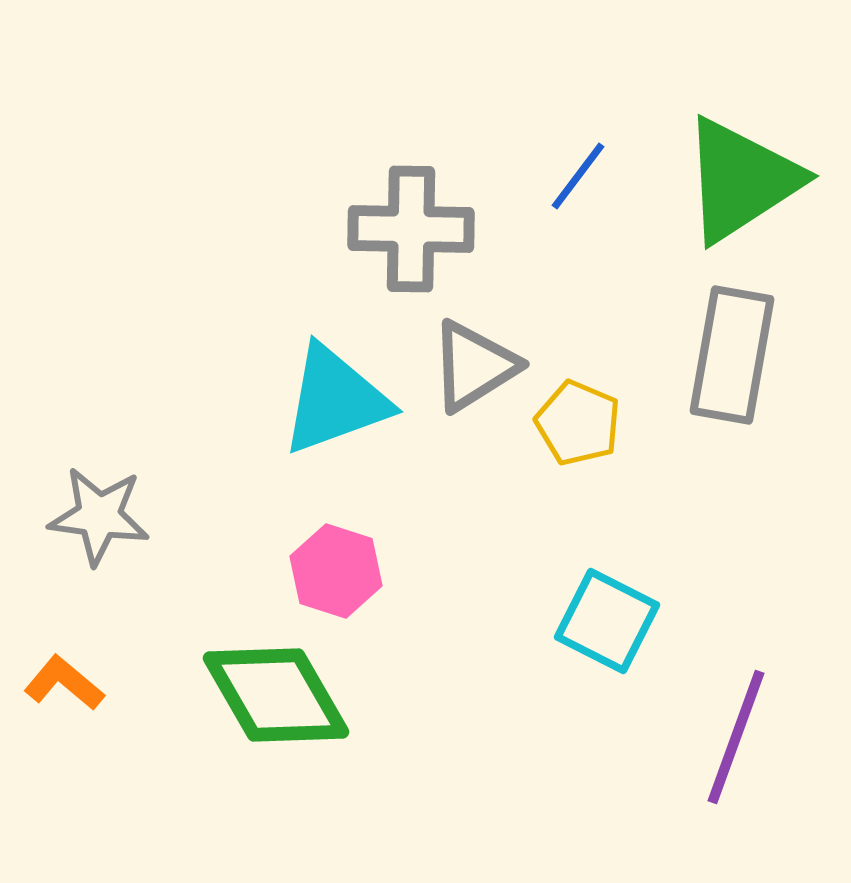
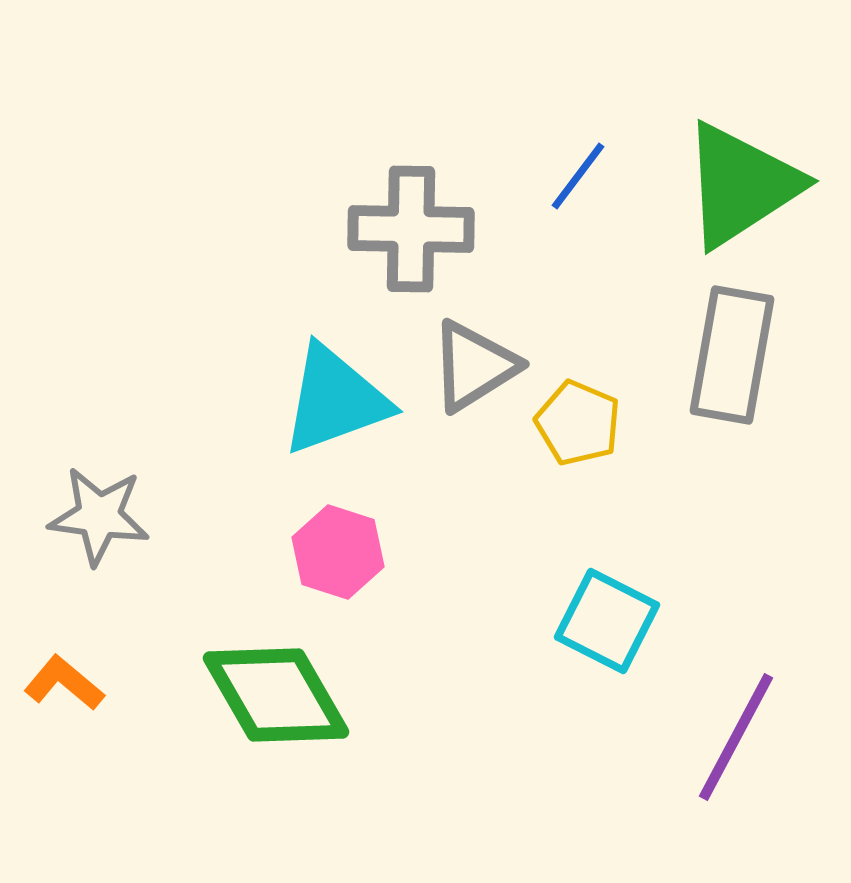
green triangle: moved 5 px down
pink hexagon: moved 2 px right, 19 px up
purple line: rotated 8 degrees clockwise
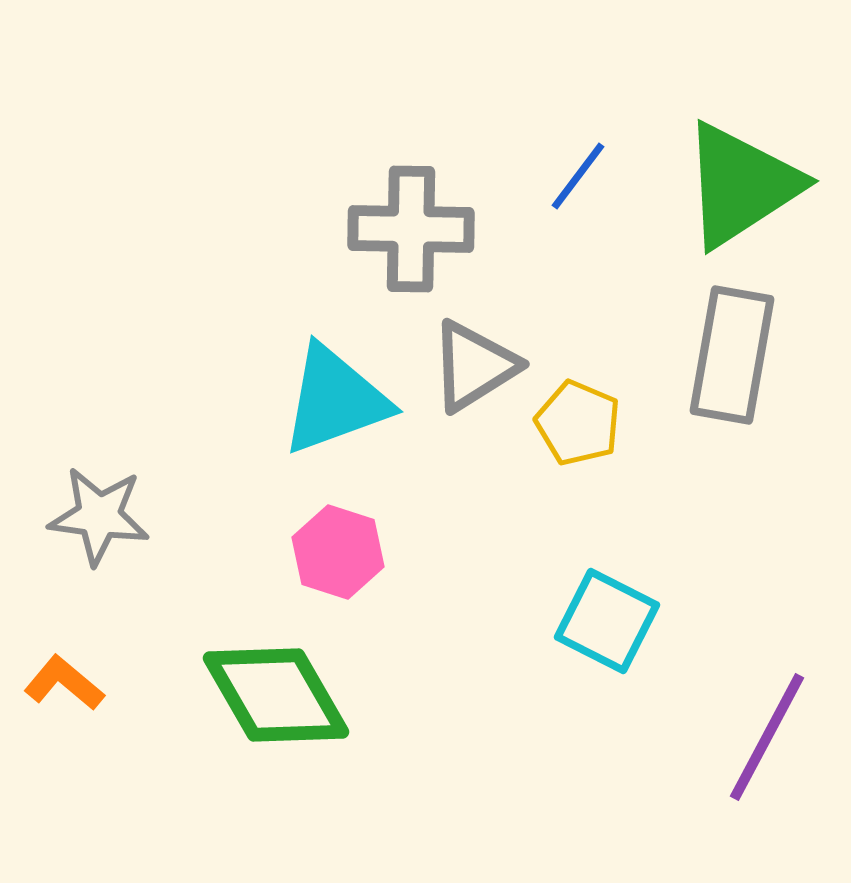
purple line: moved 31 px right
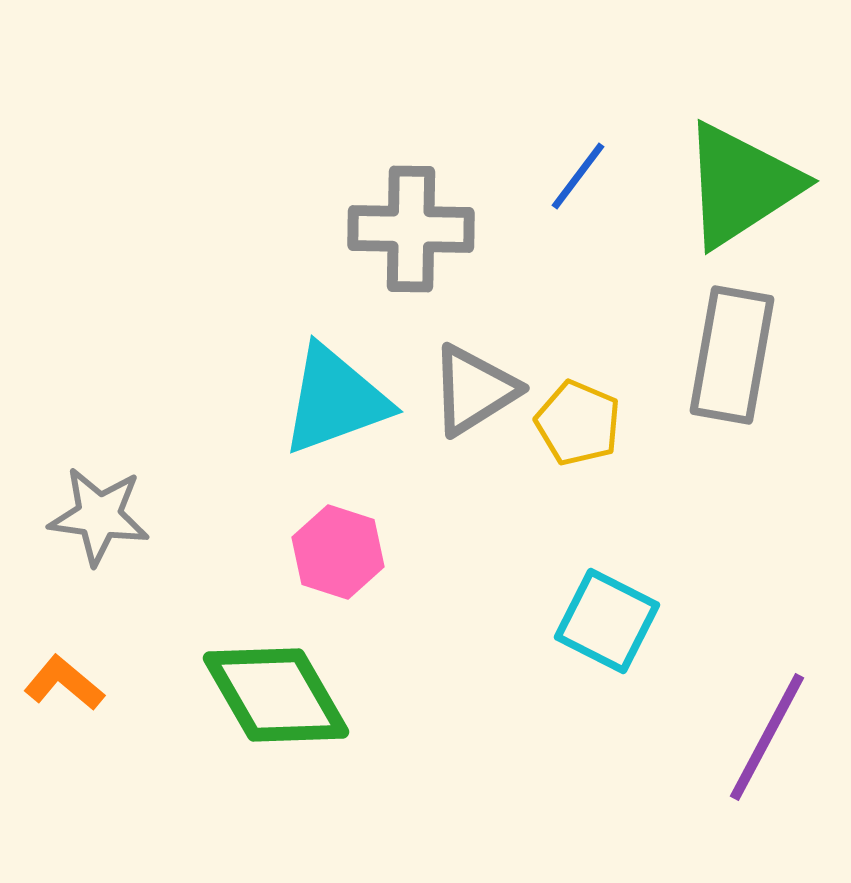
gray triangle: moved 24 px down
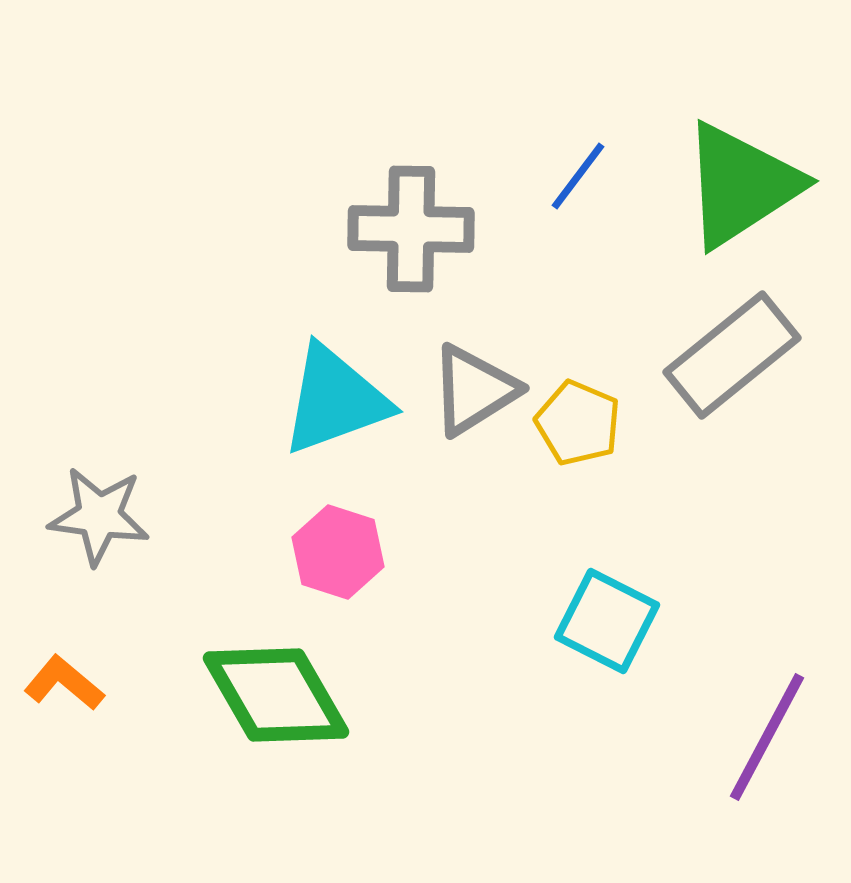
gray rectangle: rotated 41 degrees clockwise
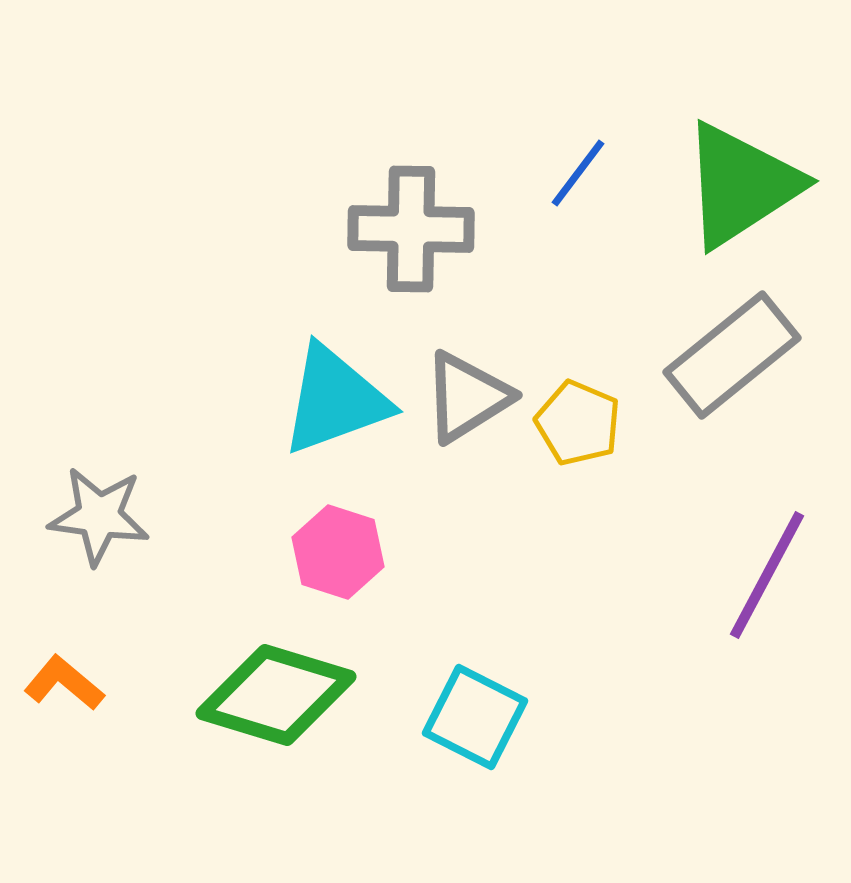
blue line: moved 3 px up
gray triangle: moved 7 px left, 7 px down
cyan square: moved 132 px left, 96 px down
green diamond: rotated 43 degrees counterclockwise
purple line: moved 162 px up
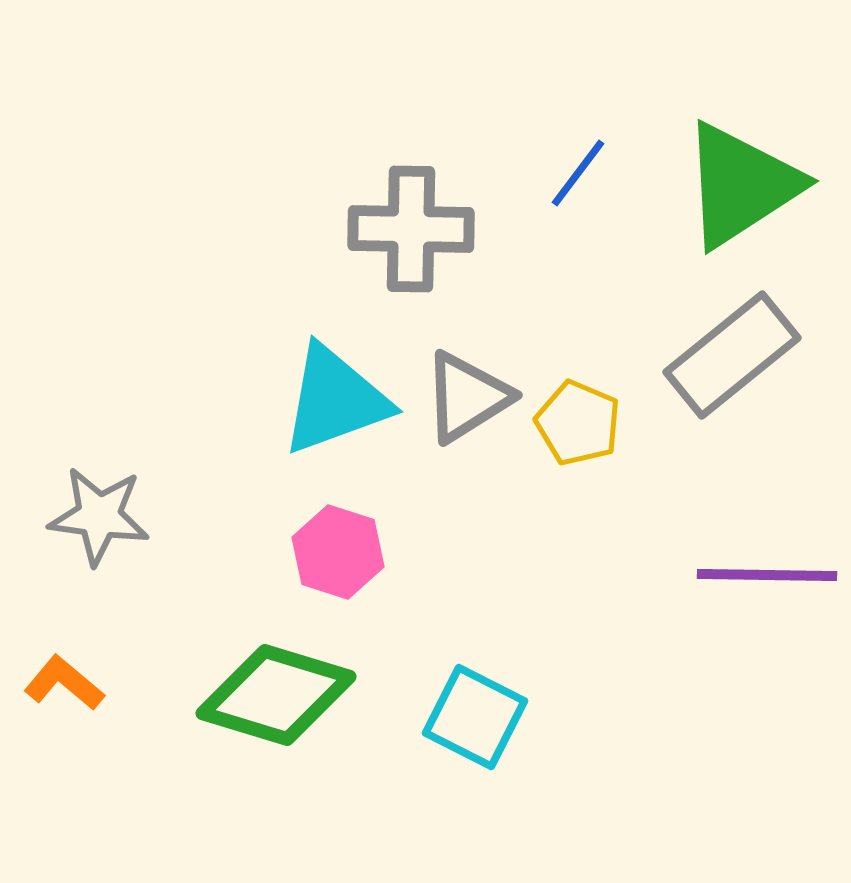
purple line: rotated 63 degrees clockwise
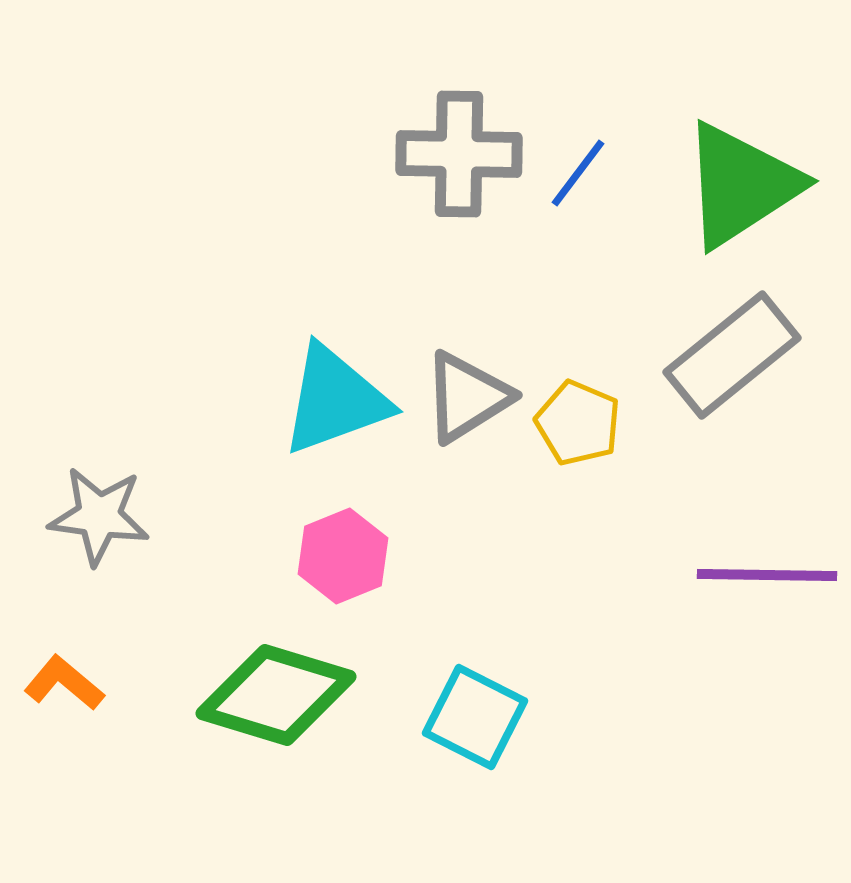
gray cross: moved 48 px right, 75 px up
pink hexagon: moved 5 px right, 4 px down; rotated 20 degrees clockwise
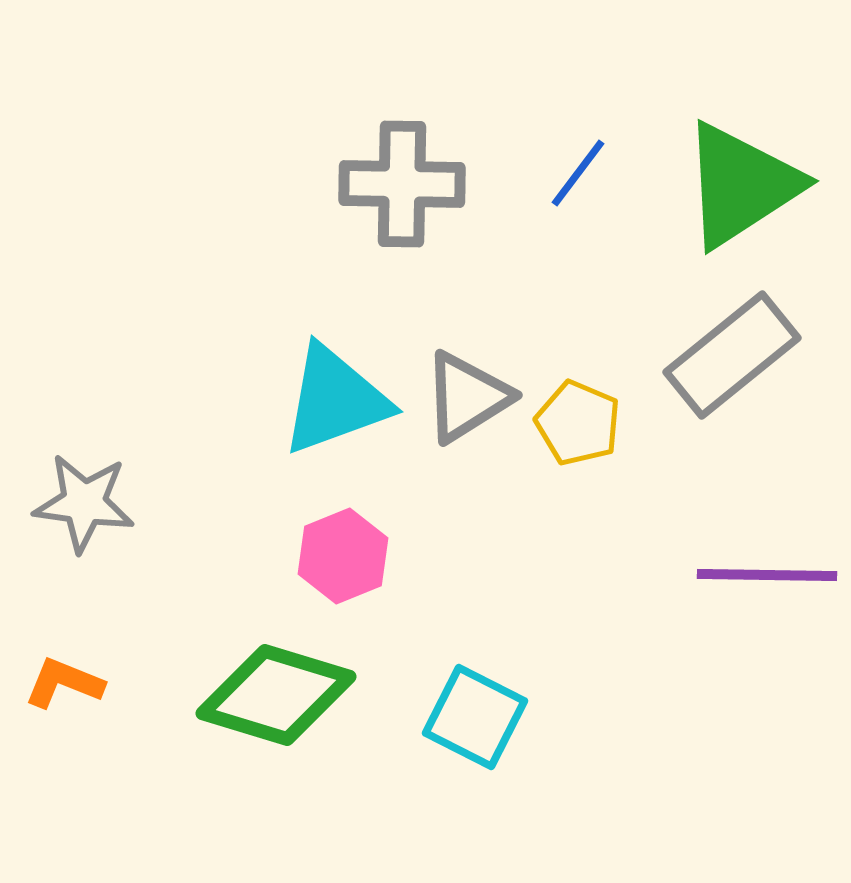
gray cross: moved 57 px left, 30 px down
gray star: moved 15 px left, 13 px up
orange L-shape: rotated 18 degrees counterclockwise
